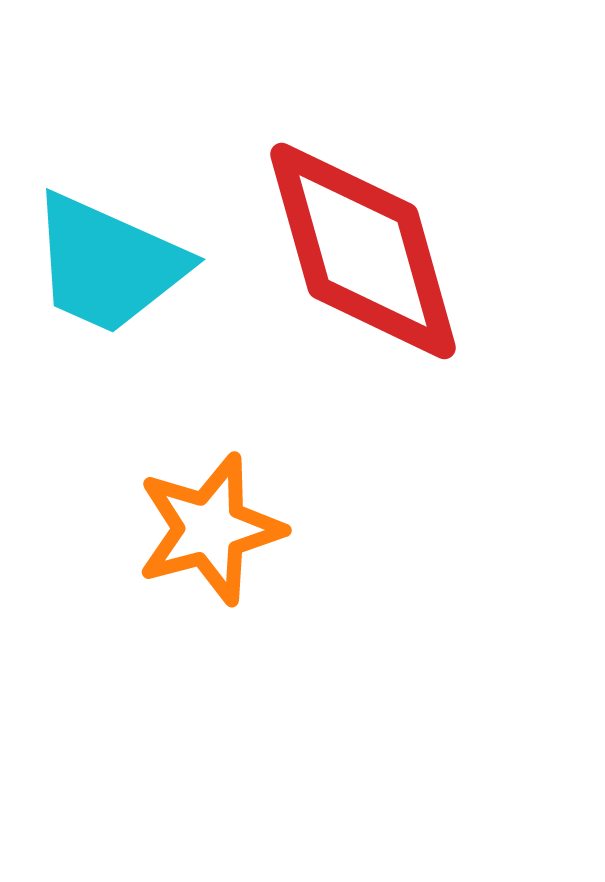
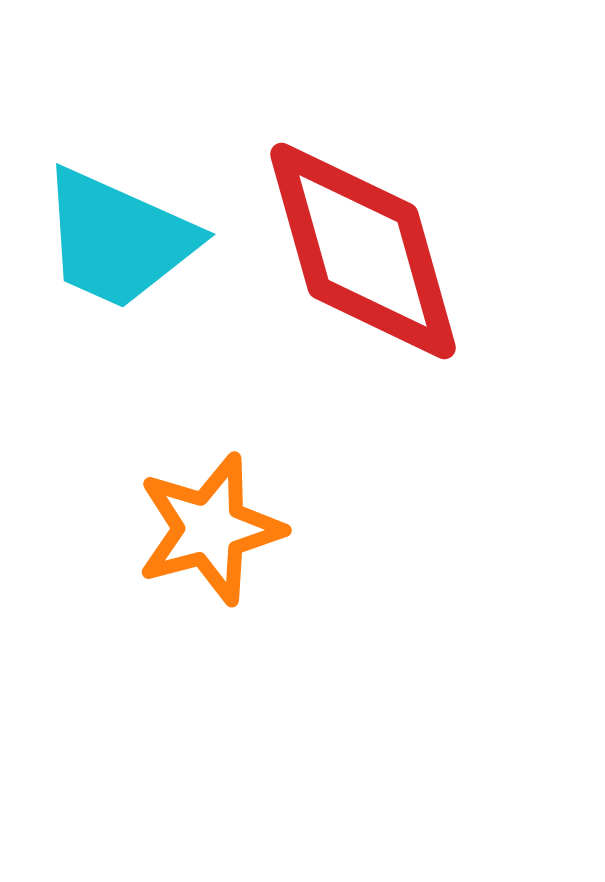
cyan trapezoid: moved 10 px right, 25 px up
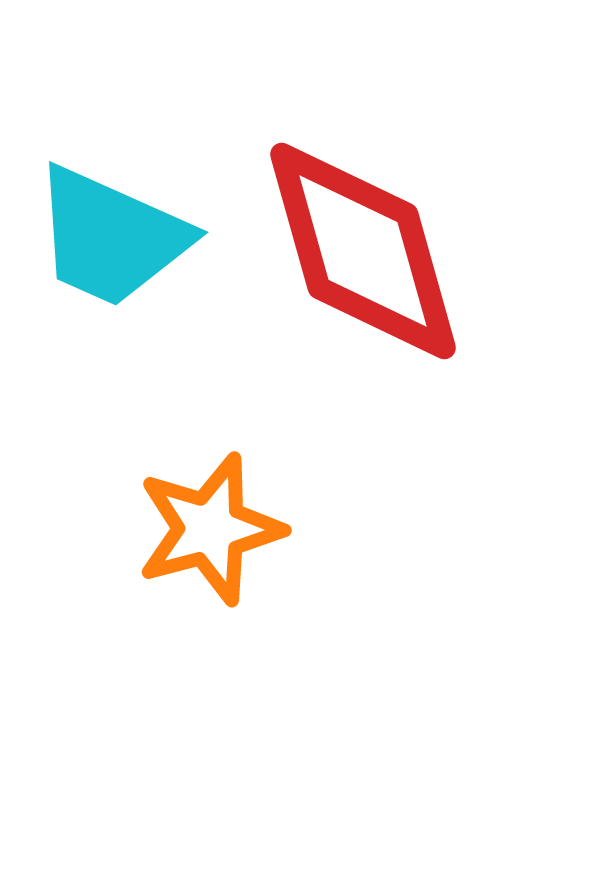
cyan trapezoid: moved 7 px left, 2 px up
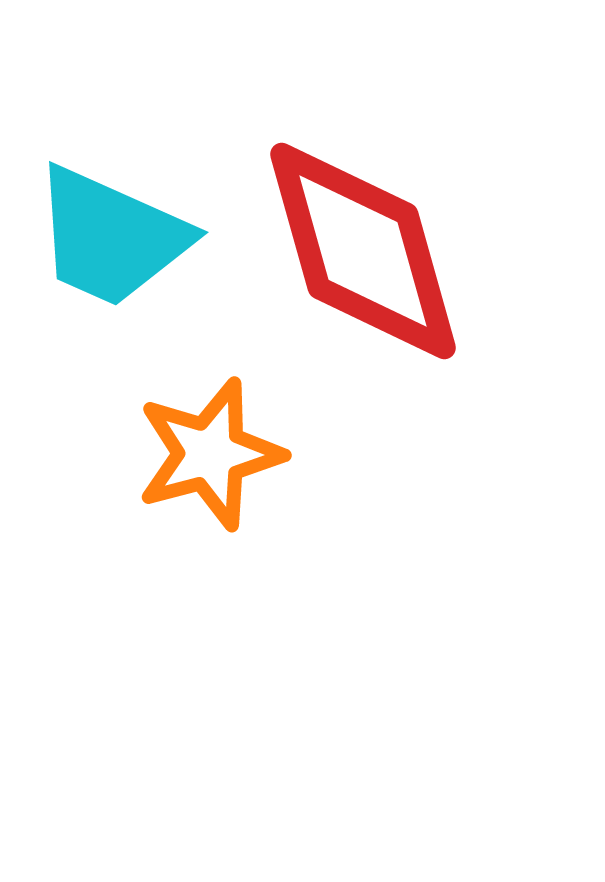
orange star: moved 75 px up
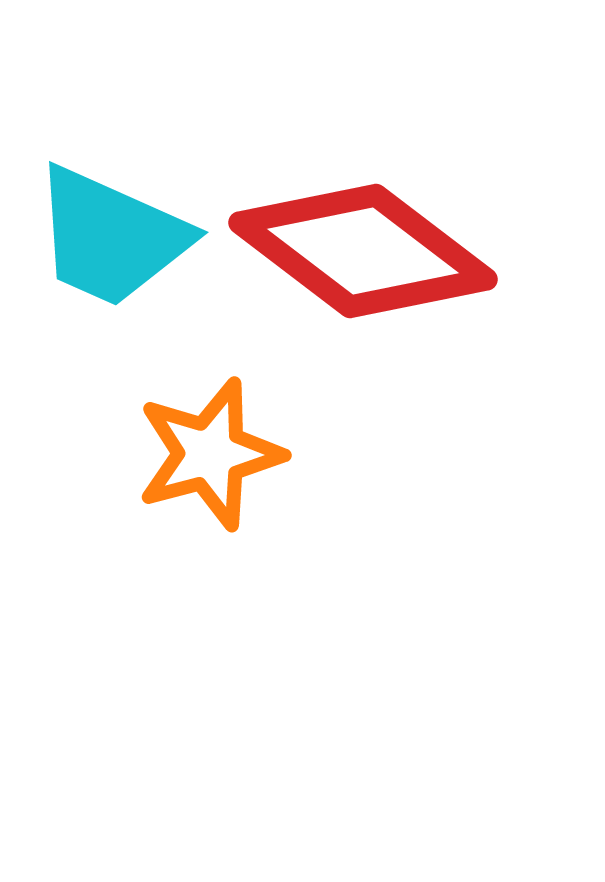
red diamond: rotated 37 degrees counterclockwise
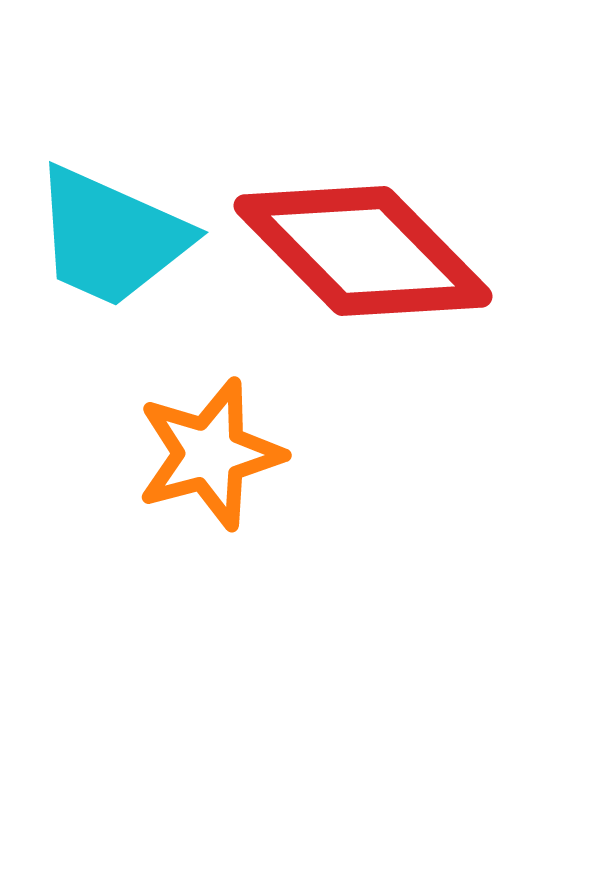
red diamond: rotated 8 degrees clockwise
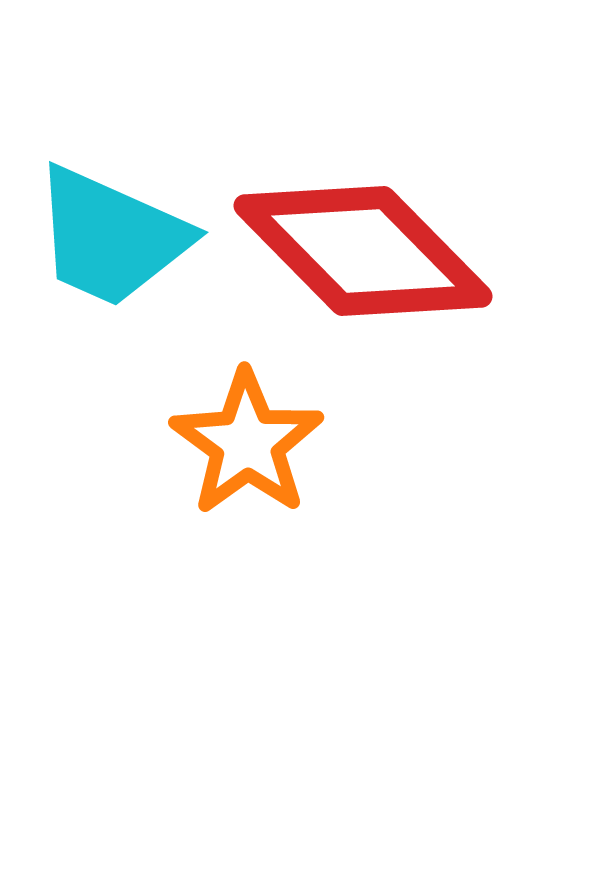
orange star: moved 37 px right, 11 px up; rotated 21 degrees counterclockwise
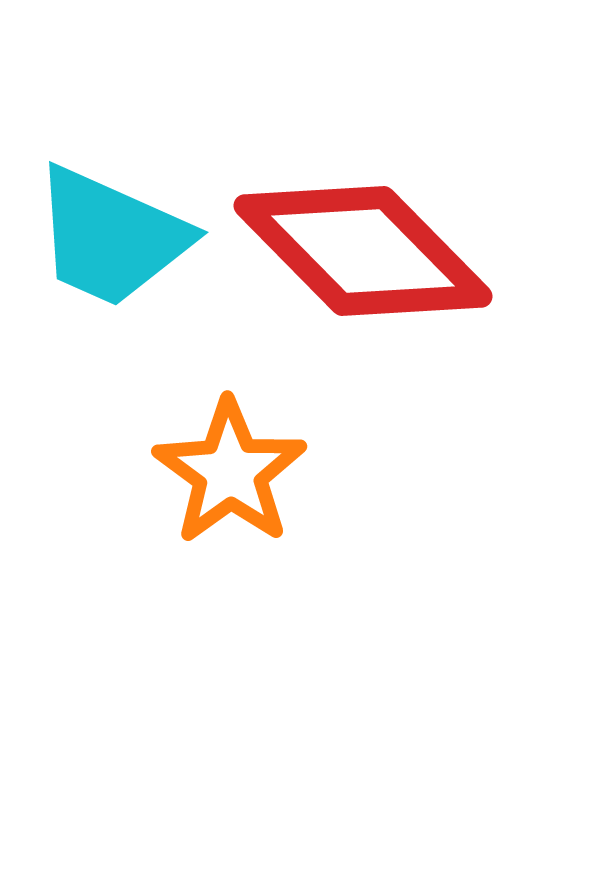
orange star: moved 17 px left, 29 px down
